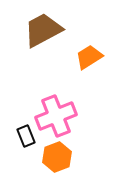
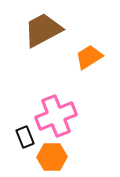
black rectangle: moved 1 px left, 1 px down
orange hexagon: moved 5 px left; rotated 20 degrees clockwise
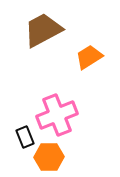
pink cross: moved 1 px right, 1 px up
orange hexagon: moved 3 px left
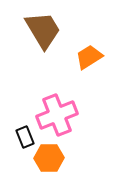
brown trapezoid: rotated 87 degrees clockwise
orange hexagon: moved 1 px down
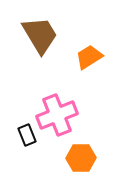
brown trapezoid: moved 3 px left, 5 px down
black rectangle: moved 2 px right, 2 px up
orange hexagon: moved 32 px right
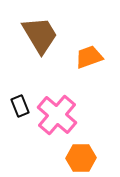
orange trapezoid: rotated 12 degrees clockwise
pink cross: rotated 27 degrees counterclockwise
black rectangle: moved 7 px left, 29 px up
